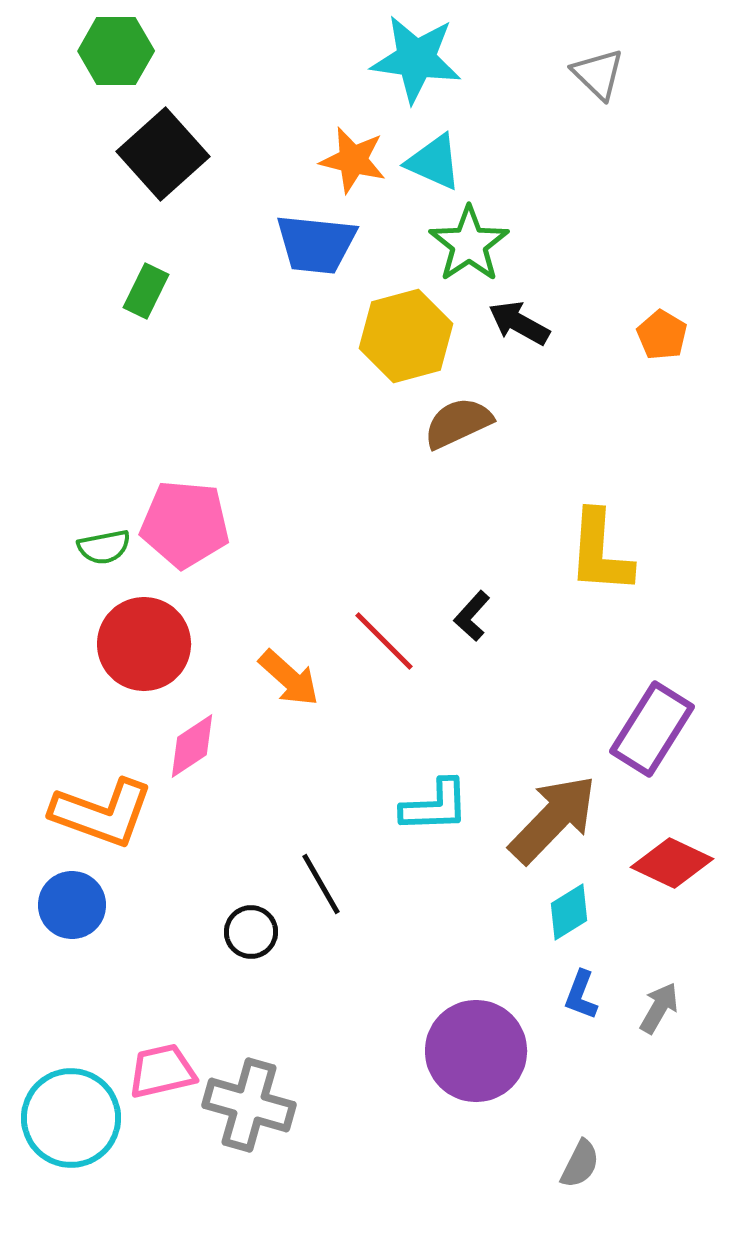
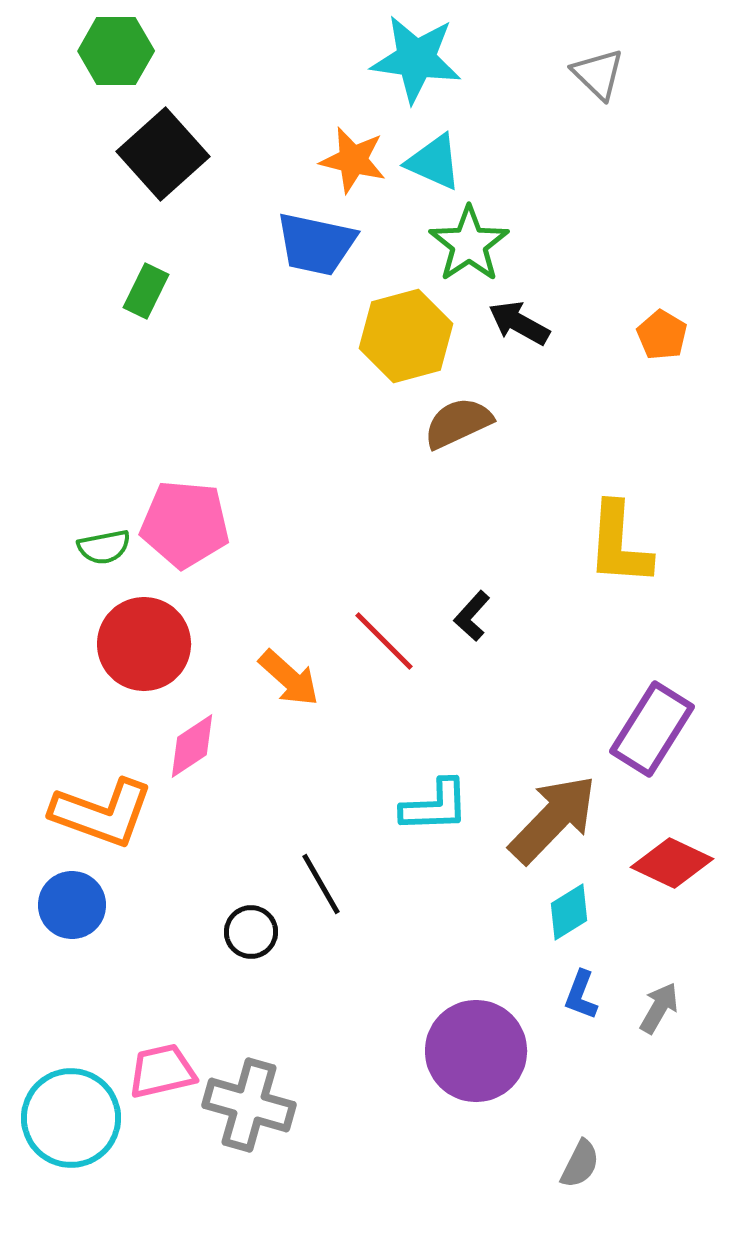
blue trapezoid: rotated 6 degrees clockwise
yellow L-shape: moved 19 px right, 8 px up
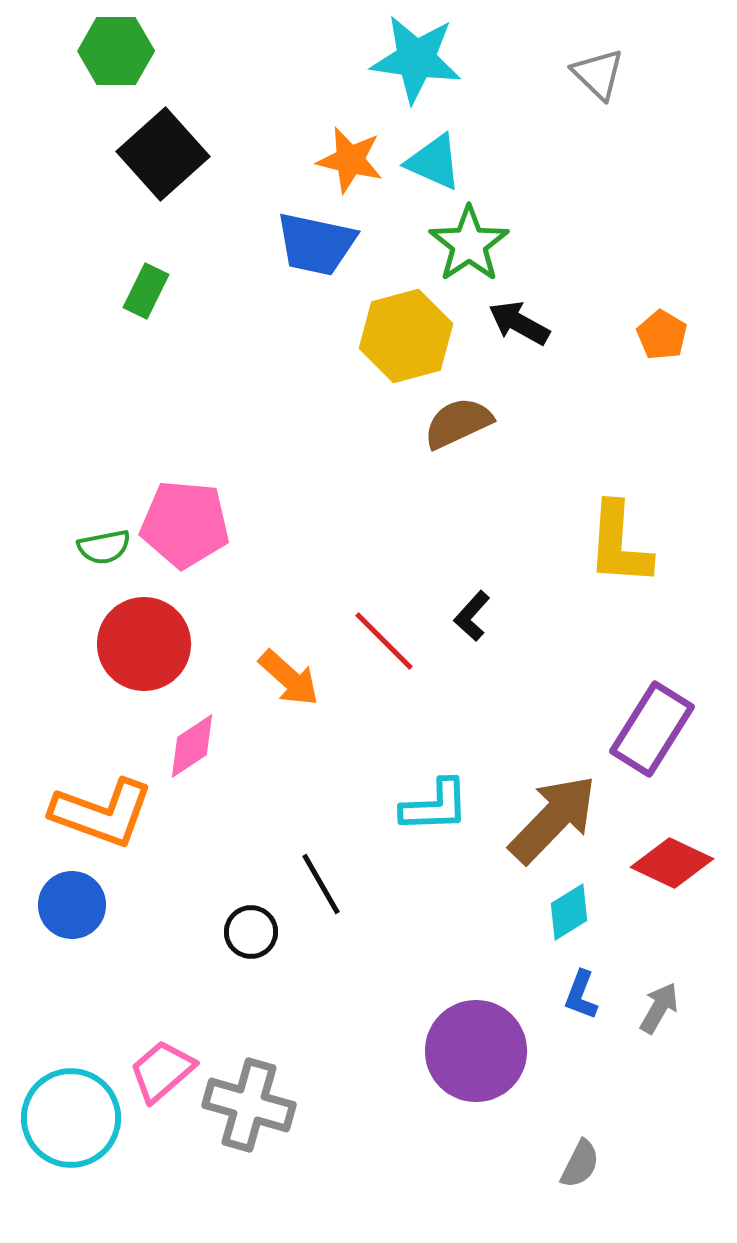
orange star: moved 3 px left
pink trapezoid: rotated 28 degrees counterclockwise
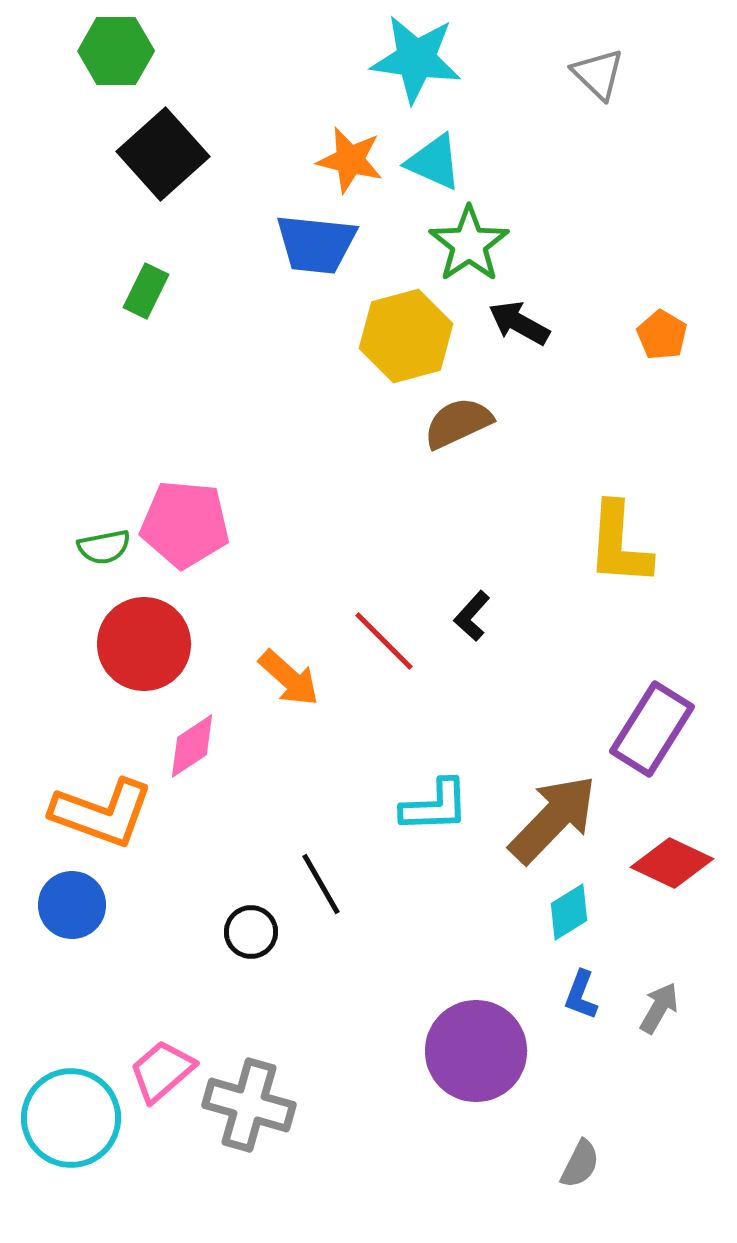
blue trapezoid: rotated 6 degrees counterclockwise
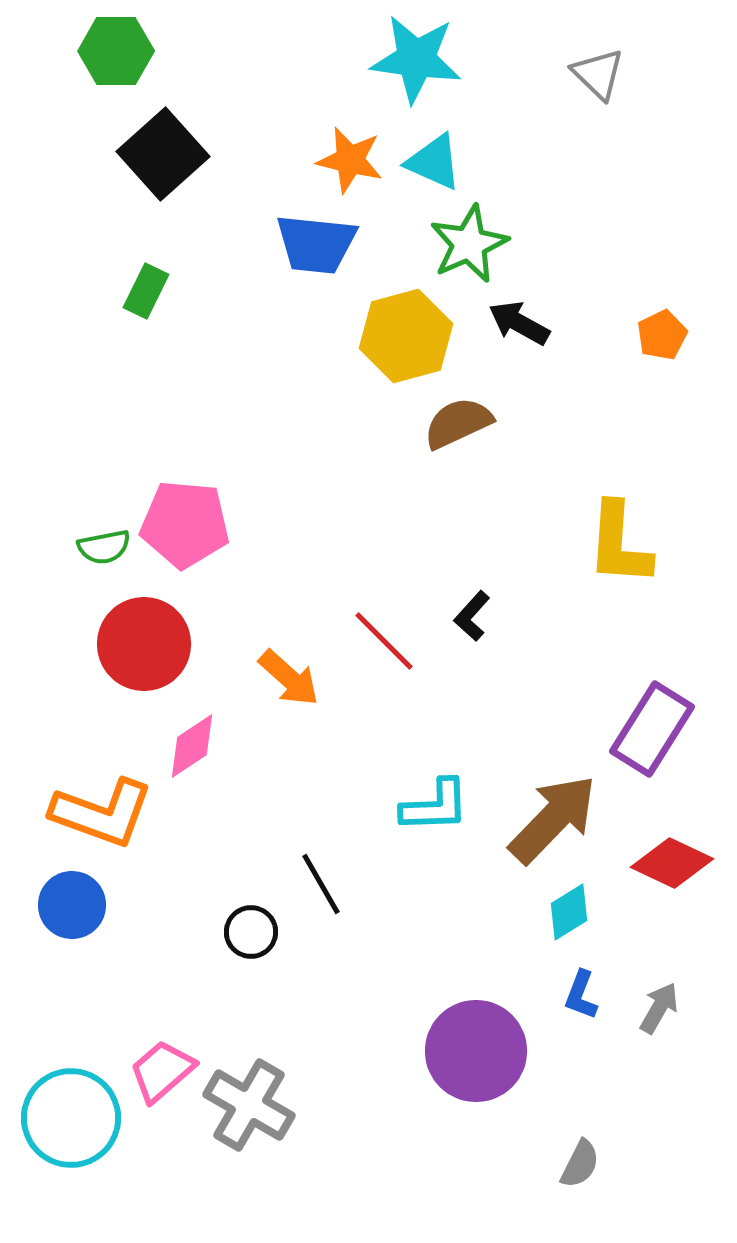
green star: rotated 10 degrees clockwise
orange pentagon: rotated 15 degrees clockwise
gray cross: rotated 14 degrees clockwise
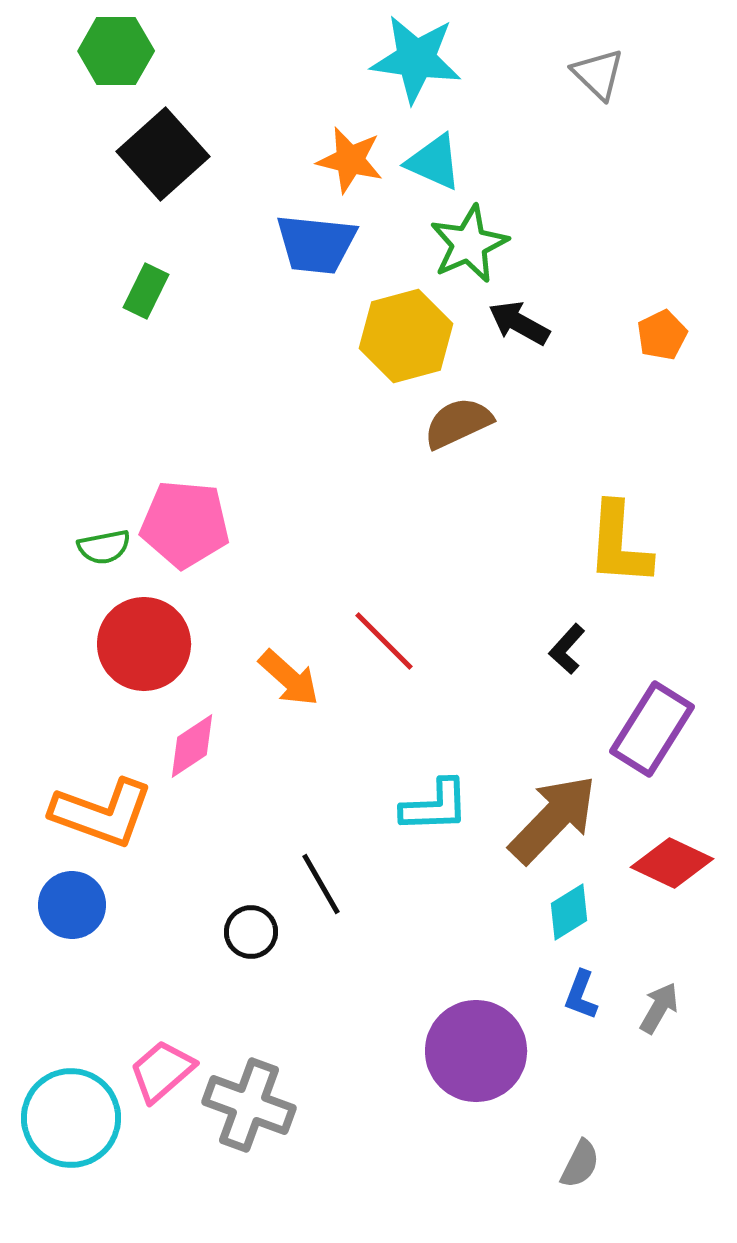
black L-shape: moved 95 px right, 33 px down
gray cross: rotated 10 degrees counterclockwise
